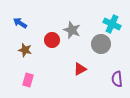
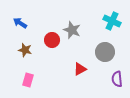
cyan cross: moved 3 px up
gray circle: moved 4 px right, 8 px down
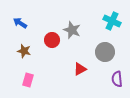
brown star: moved 1 px left, 1 px down
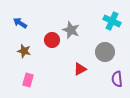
gray star: moved 1 px left
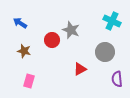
pink rectangle: moved 1 px right, 1 px down
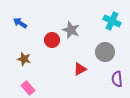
brown star: moved 8 px down
pink rectangle: moved 1 px left, 7 px down; rotated 56 degrees counterclockwise
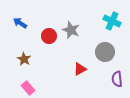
red circle: moved 3 px left, 4 px up
brown star: rotated 16 degrees clockwise
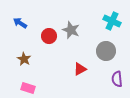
gray circle: moved 1 px right, 1 px up
pink rectangle: rotated 32 degrees counterclockwise
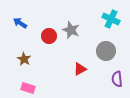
cyan cross: moved 1 px left, 2 px up
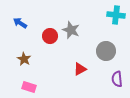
cyan cross: moved 5 px right, 4 px up; rotated 18 degrees counterclockwise
red circle: moved 1 px right
pink rectangle: moved 1 px right, 1 px up
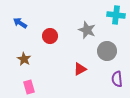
gray star: moved 16 px right
gray circle: moved 1 px right
pink rectangle: rotated 56 degrees clockwise
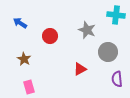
gray circle: moved 1 px right, 1 px down
